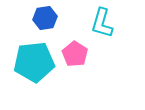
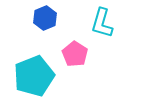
blue hexagon: rotated 15 degrees counterclockwise
cyan pentagon: moved 14 px down; rotated 15 degrees counterclockwise
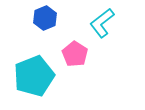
cyan L-shape: rotated 36 degrees clockwise
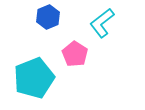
blue hexagon: moved 3 px right, 1 px up
cyan pentagon: moved 2 px down
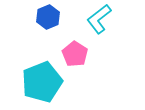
cyan L-shape: moved 3 px left, 4 px up
cyan pentagon: moved 8 px right, 4 px down
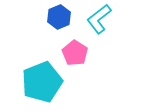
blue hexagon: moved 11 px right
pink pentagon: moved 1 px up
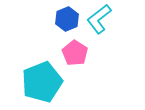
blue hexagon: moved 8 px right, 2 px down
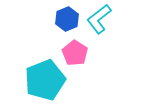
cyan pentagon: moved 3 px right, 2 px up
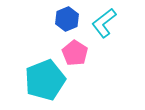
cyan L-shape: moved 5 px right, 4 px down
